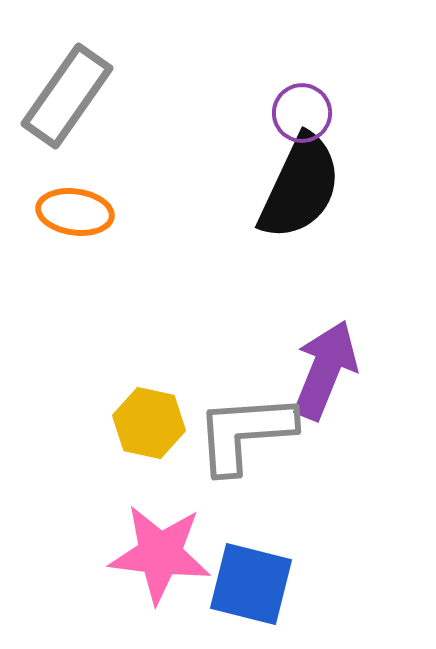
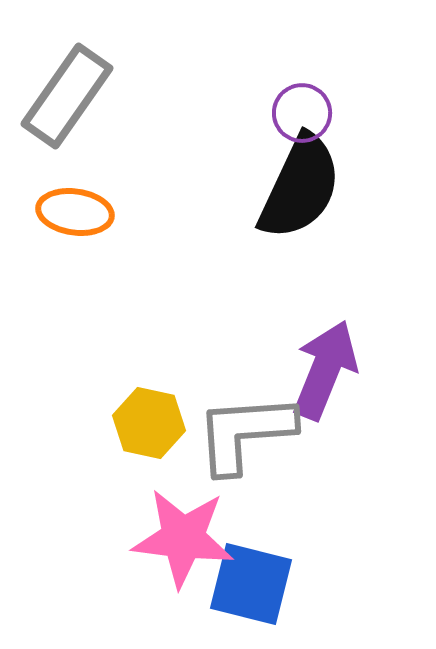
pink star: moved 23 px right, 16 px up
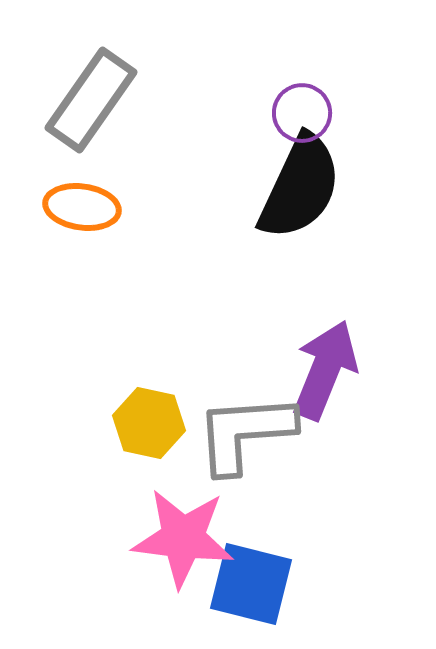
gray rectangle: moved 24 px right, 4 px down
orange ellipse: moved 7 px right, 5 px up
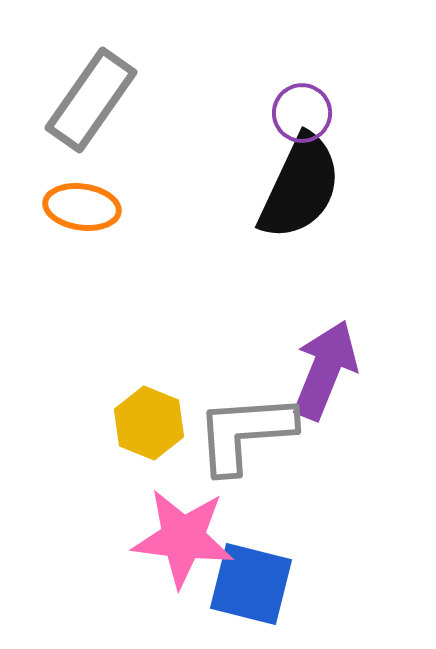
yellow hexagon: rotated 10 degrees clockwise
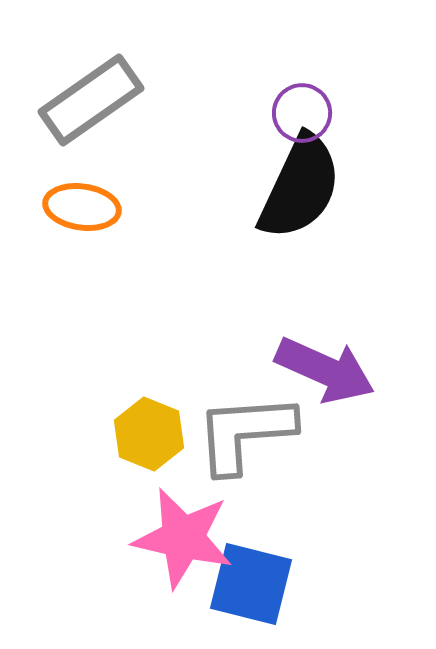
gray rectangle: rotated 20 degrees clockwise
purple arrow: rotated 92 degrees clockwise
yellow hexagon: moved 11 px down
pink star: rotated 6 degrees clockwise
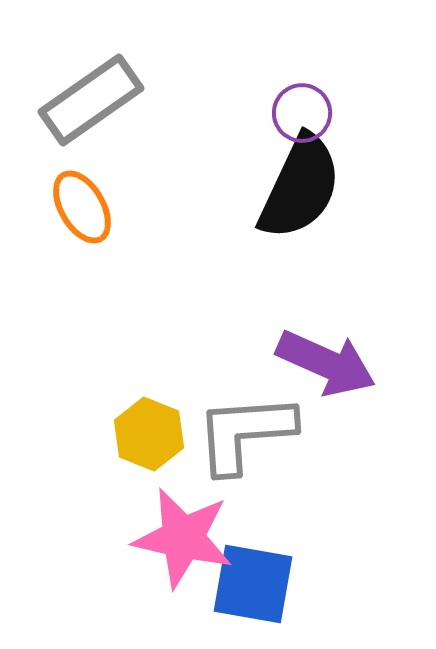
orange ellipse: rotated 52 degrees clockwise
purple arrow: moved 1 px right, 7 px up
blue square: moved 2 px right; rotated 4 degrees counterclockwise
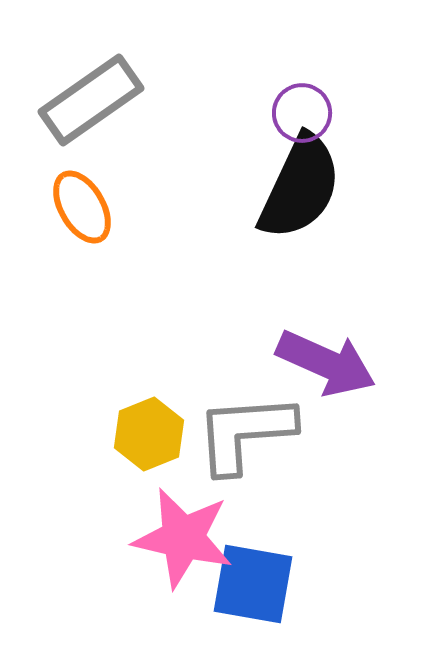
yellow hexagon: rotated 16 degrees clockwise
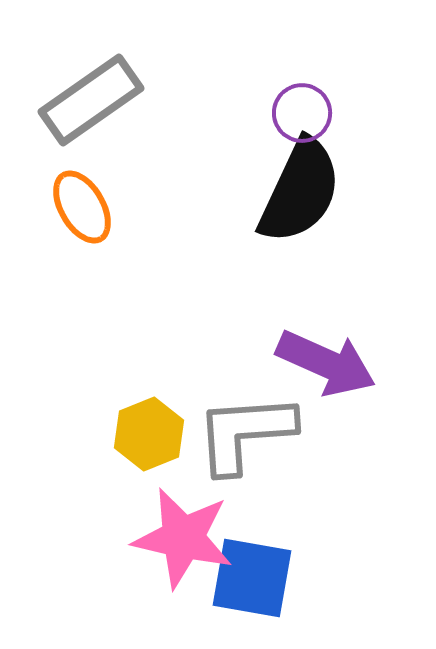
black semicircle: moved 4 px down
blue square: moved 1 px left, 6 px up
